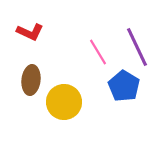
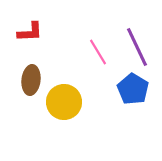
red L-shape: rotated 28 degrees counterclockwise
blue pentagon: moved 9 px right, 3 px down
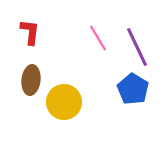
red L-shape: rotated 80 degrees counterclockwise
pink line: moved 14 px up
